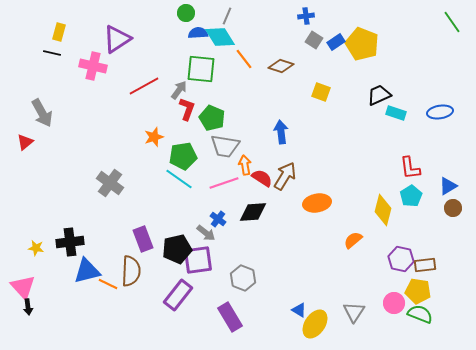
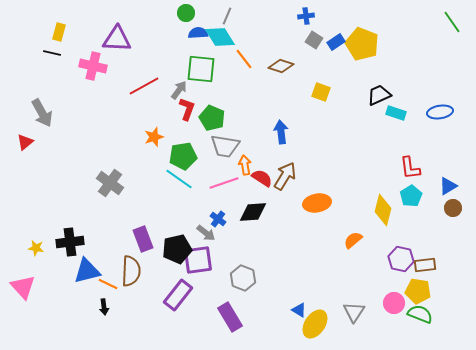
purple triangle at (117, 39): rotated 36 degrees clockwise
black arrow at (28, 307): moved 76 px right
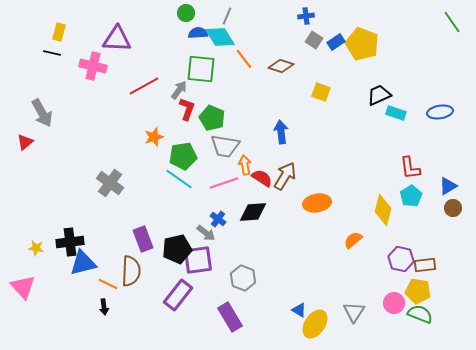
blue triangle at (87, 271): moved 4 px left, 8 px up
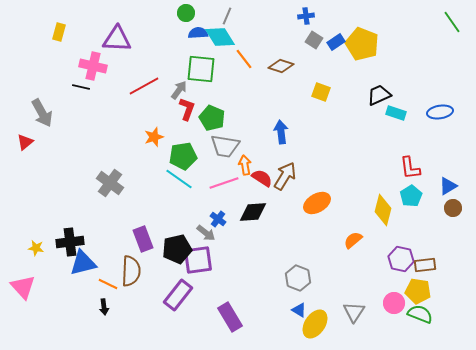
black line at (52, 53): moved 29 px right, 34 px down
orange ellipse at (317, 203): rotated 20 degrees counterclockwise
gray hexagon at (243, 278): moved 55 px right
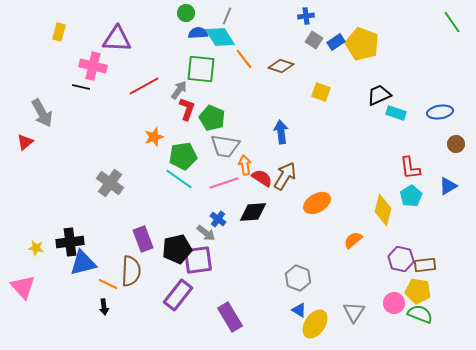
brown circle at (453, 208): moved 3 px right, 64 px up
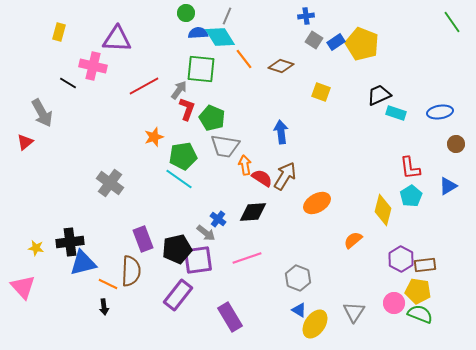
black line at (81, 87): moved 13 px left, 4 px up; rotated 18 degrees clockwise
pink line at (224, 183): moved 23 px right, 75 px down
purple hexagon at (401, 259): rotated 15 degrees clockwise
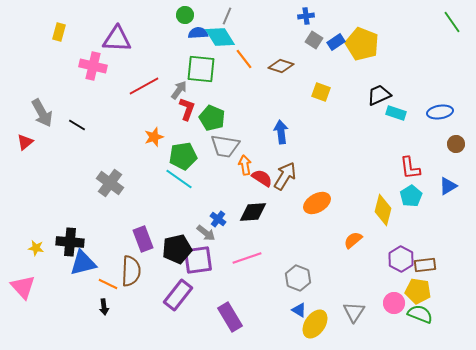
green circle at (186, 13): moved 1 px left, 2 px down
black line at (68, 83): moved 9 px right, 42 px down
black cross at (70, 242): rotated 12 degrees clockwise
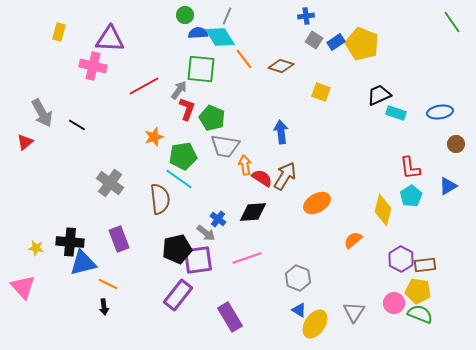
purple triangle at (117, 39): moved 7 px left
purple rectangle at (143, 239): moved 24 px left
brown semicircle at (131, 271): moved 29 px right, 72 px up; rotated 8 degrees counterclockwise
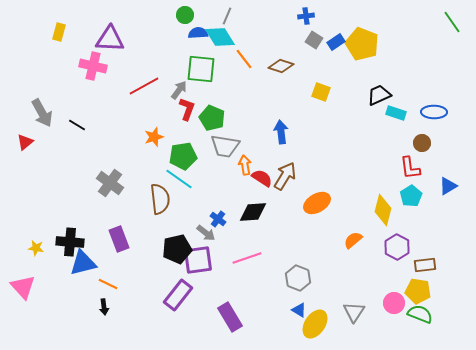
blue ellipse at (440, 112): moved 6 px left; rotated 10 degrees clockwise
brown circle at (456, 144): moved 34 px left, 1 px up
purple hexagon at (401, 259): moved 4 px left, 12 px up
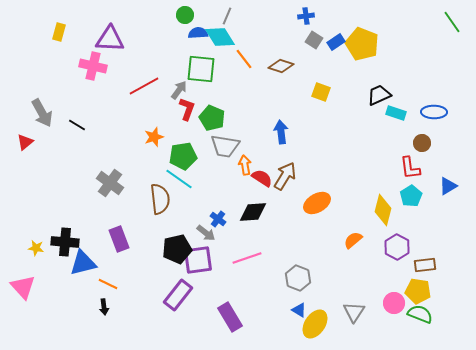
black cross at (70, 242): moved 5 px left
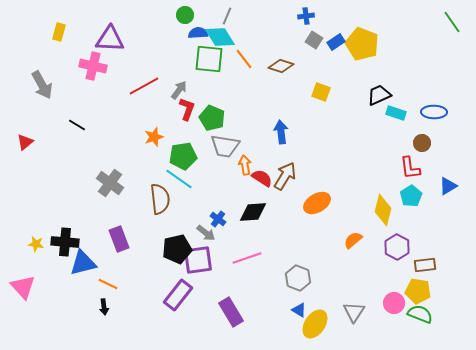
green square at (201, 69): moved 8 px right, 10 px up
gray arrow at (42, 113): moved 28 px up
yellow star at (36, 248): moved 4 px up
purple rectangle at (230, 317): moved 1 px right, 5 px up
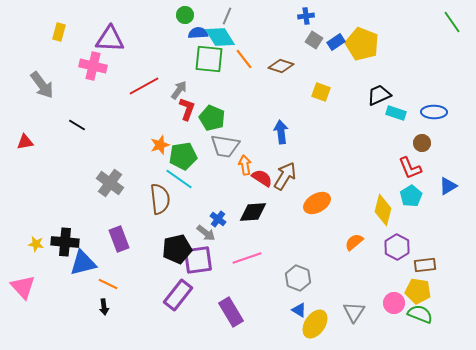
gray arrow at (42, 85): rotated 8 degrees counterclockwise
orange star at (154, 137): moved 6 px right, 8 px down
red triangle at (25, 142): rotated 30 degrees clockwise
red L-shape at (410, 168): rotated 15 degrees counterclockwise
orange semicircle at (353, 240): moved 1 px right, 2 px down
